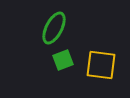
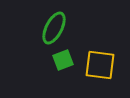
yellow square: moved 1 px left
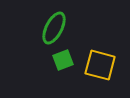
yellow square: rotated 8 degrees clockwise
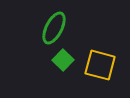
green square: rotated 25 degrees counterclockwise
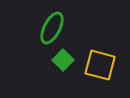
green ellipse: moved 2 px left
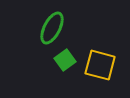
green square: moved 2 px right; rotated 10 degrees clockwise
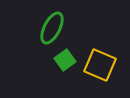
yellow square: rotated 8 degrees clockwise
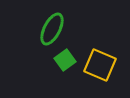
green ellipse: moved 1 px down
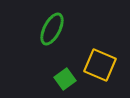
green square: moved 19 px down
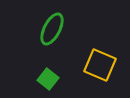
green square: moved 17 px left; rotated 15 degrees counterclockwise
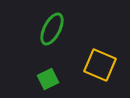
green square: rotated 25 degrees clockwise
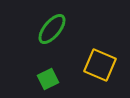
green ellipse: rotated 12 degrees clockwise
